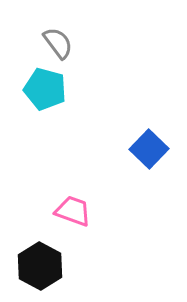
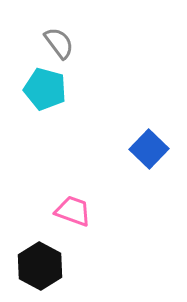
gray semicircle: moved 1 px right
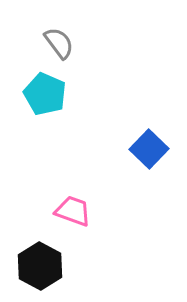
cyan pentagon: moved 5 px down; rotated 9 degrees clockwise
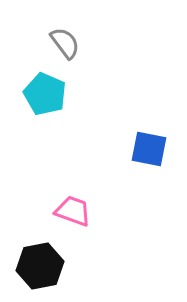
gray semicircle: moved 6 px right
blue square: rotated 33 degrees counterclockwise
black hexagon: rotated 21 degrees clockwise
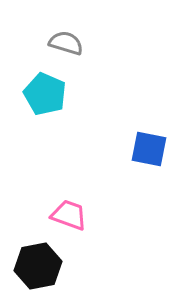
gray semicircle: moved 1 px right; rotated 36 degrees counterclockwise
pink trapezoid: moved 4 px left, 4 px down
black hexagon: moved 2 px left
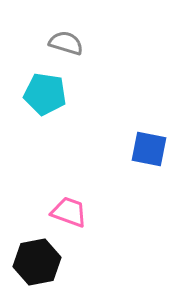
cyan pentagon: rotated 15 degrees counterclockwise
pink trapezoid: moved 3 px up
black hexagon: moved 1 px left, 4 px up
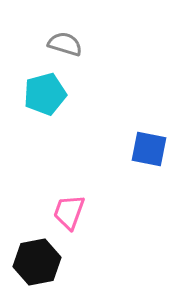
gray semicircle: moved 1 px left, 1 px down
cyan pentagon: rotated 24 degrees counterclockwise
pink trapezoid: rotated 90 degrees counterclockwise
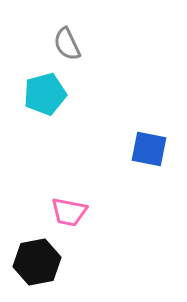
gray semicircle: moved 2 px right; rotated 132 degrees counterclockwise
pink trapezoid: rotated 99 degrees counterclockwise
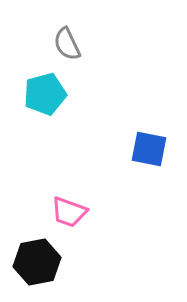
pink trapezoid: rotated 9 degrees clockwise
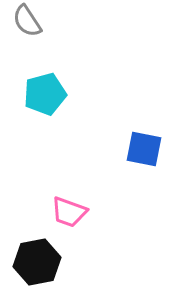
gray semicircle: moved 40 px left, 23 px up; rotated 8 degrees counterclockwise
blue square: moved 5 px left
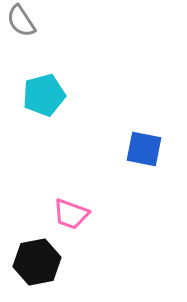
gray semicircle: moved 6 px left
cyan pentagon: moved 1 px left, 1 px down
pink trapezoid: moved 2 px right, 2 px down
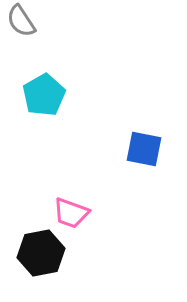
cyan pentagon: rotated 15 degrees counterclockwise
pink trapezoid: moved 1 px up
black hexagon: moved 4 px right, 9 px up
